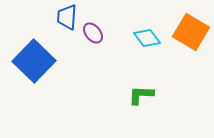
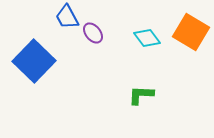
blue trapezoid: rotated 32 degrees counterclockwise
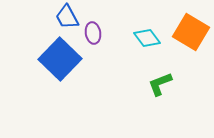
purple ellipse: rotated 30 degrees clockwise
blue square: moved 26 px right, 2 px up
green L-shape: moved 19 px right, 11 px up; rotated 24 degrees counterclockwise
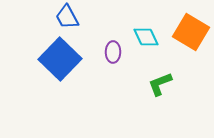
purple ellipse: moved 20 px right, 19 px down; rotated 10 degrees clockwise
cyan diamond: moved 1 px left, 1 px up; rotated 12 degrees clockwise
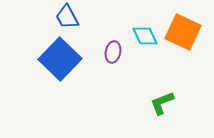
orange square: moved 8 px left; rotated 6 degrees counterclockwise
cyan diamond: moved 1 px left, 1 px up
purple ellipse: rotated 10 degrees clockwise
green L-shape: moved 2 px right, 19 px down
